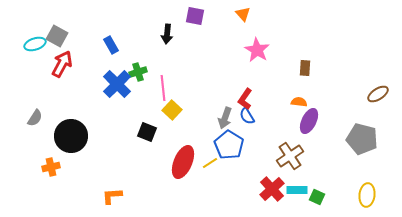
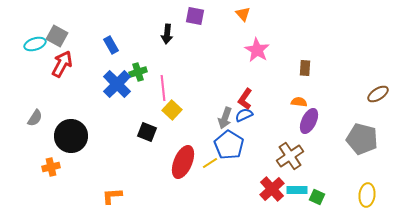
blue semicircle: moved 3 px left, 1 px up; rotated 96 degrees clockwise
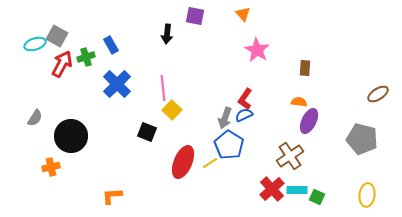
green cross: moved 52 px left, 15 px up
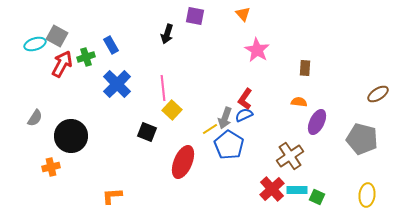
black arrow: rotated 12 degrees clockwise
purple ellipse: moved 8 px right, 1 px down
yellow line: moved 34 px up
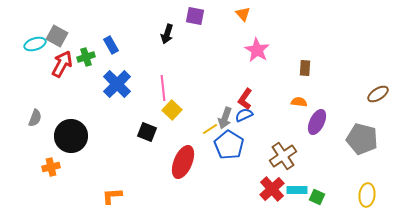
gray semicircle: rotated 12 degrees counterclockwise
brown cross: moved 7 px left
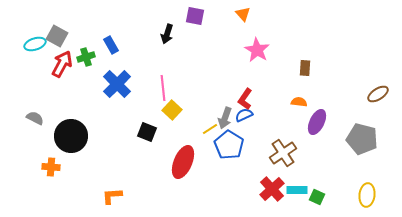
gray semicircle: rotated 84 degrees counterclockwise
brown cross: moved 3 px up
orange cross: rotated 18 degrees clockwise
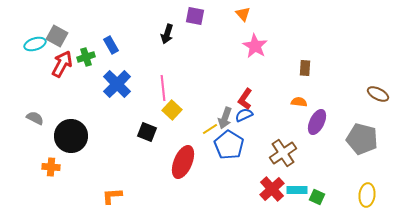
pink star: moved 2 px left, 4 px up
brown ellipse: rotated 60 degrees clockwise
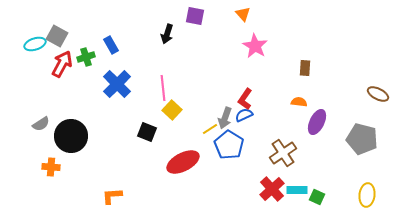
gray semicircle: moved 6 px right, 6 px down; rotated 120 degrees clockwise
red ellipse: rotated 40 degrees clockwise
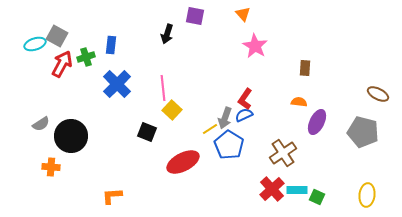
blue rectangle: rotated 36 degrees clockwise
gray pentagon: moved 1 px right, 7 px up
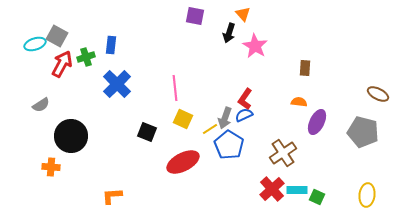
black arrow: moved 62 px right, 1 px up
pink line: moved 12 px right
yellow square: moved 11 px right, 9 px down; rotated 18 degrees counterclockwise
gray semicircle: moved 19 px up
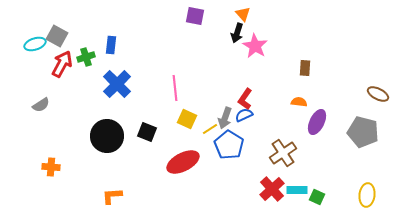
black arrow: moved 8 px right
yellow square: moved 4 px right
black circle: moved 36 px right
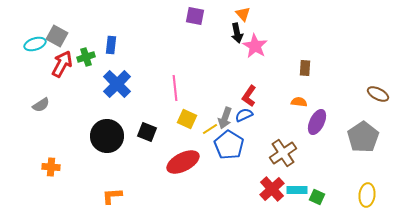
black arrow: rotated 30 degrees counterclockwise
red L-shape: moved 4 px right, 3 px up
gray pentagon: moved 5 px down; rotated 24 degrees clockwise
